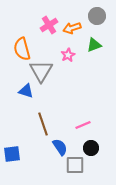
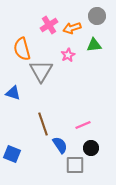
green triangle: rotated 14 degrees clockwise
blue triangle: moved 13 px left, 2 px down
blue semicircle: moved 2 px up
blue square: rotated 30 degrees clockwise
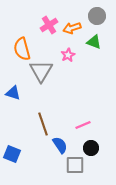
green triangle: moved 3 px up; rotated 28 degrees clockwise
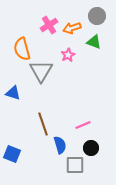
blue semicircle: rotated 18 degrees clockwise
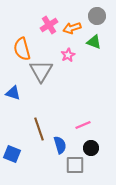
brown line: moved 4 px left, 5 px down
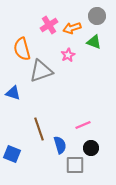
gray triangle: rotated 40 degrees clockwise
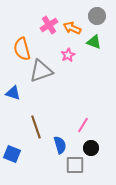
orange arrow: rotated 42 degrees clockwise
pink line: rotated 35 degrees counterclockwise
brown line: moved 3 px left, 2 px up
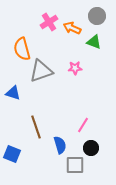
pink cross: moved 3 px up
pink star: moved 7 px right, 13 px down; rotated 24 degrees clockwise
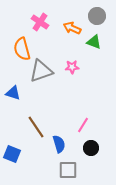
pink cross: moved 9 px left; rotated 24 degrees counterclockwise
pink star: moved 3 px left, 1 px up
brown line: rotated 15 degrees counterclockwise
blue semicircle: moved 1 px left, 1 px up
gray square: moved 7 px left, 5 px down
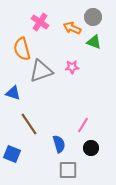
gray circle: moved 4 px left, 1 px down
brown line: moved 7 px left, 3 px up
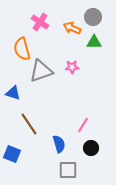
green triangle: rotated 21 degrees counterclockwise
